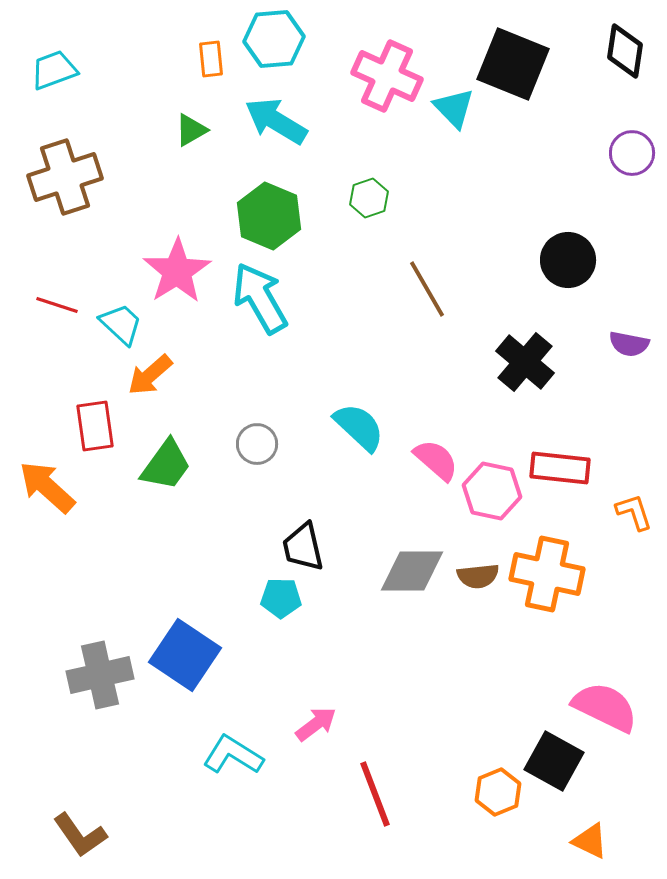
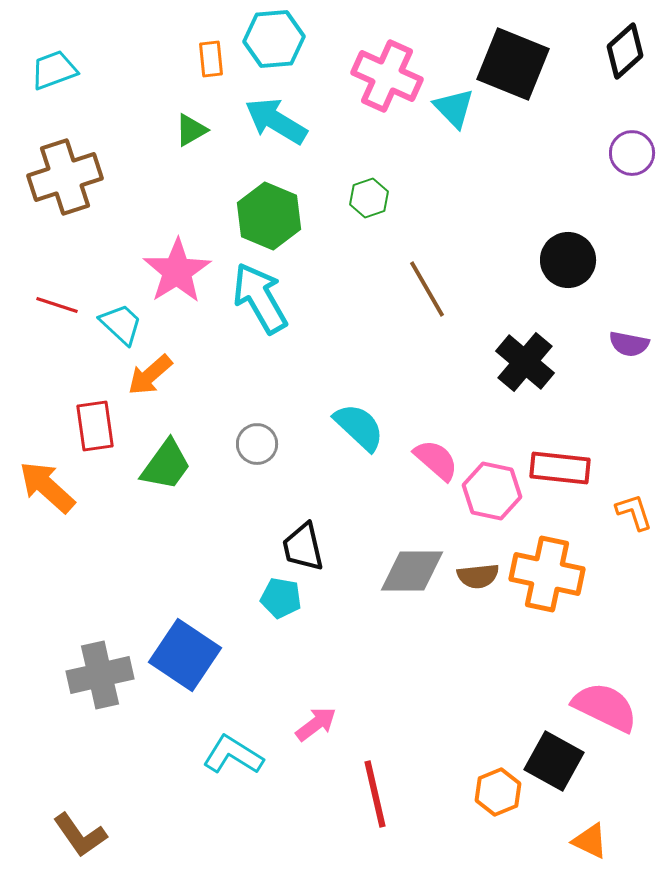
black diamond at (625, 51): rotated 40 degrees clockwise
cyan pentagon at (281, 598): rotated 9 degrees clockwise
red line at (375, 794): rotated 8 degrees clockwise
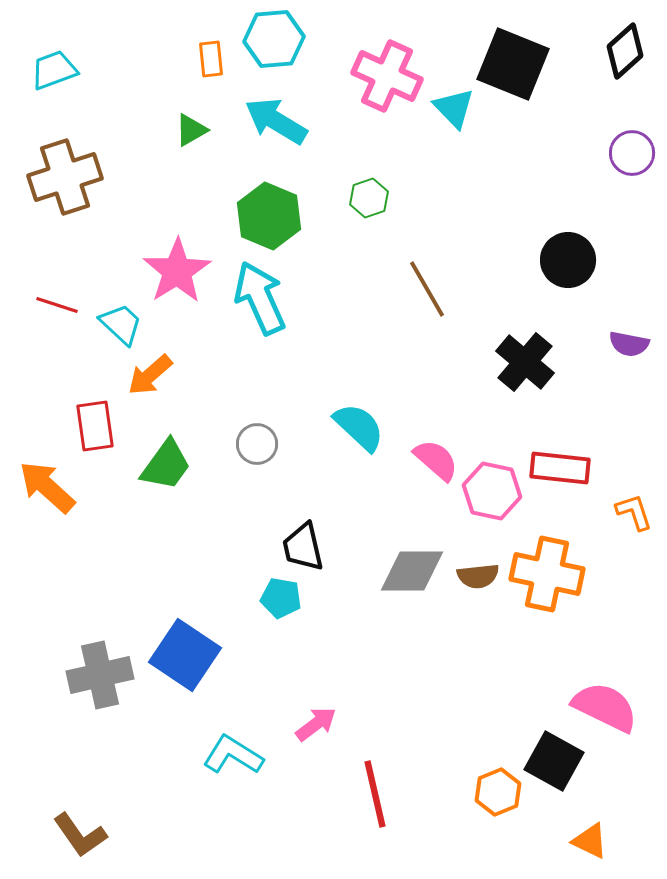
cyan arrow at (260, 298): rotated 6 degrees clockwise
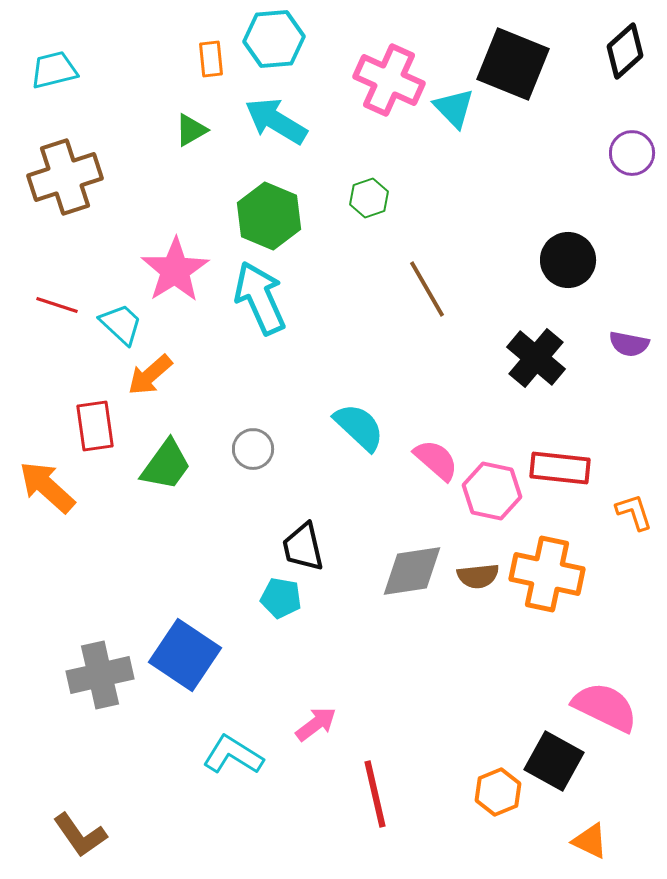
cyan trapezoid at (54, 70): rotated 6 degrees clockwise
pink cross at (387, 76): moved 2 px right, 4 px down
pink star at (177, 271): moved 2 px left, 1 px up
black cross at (525, 362): moved 11 px right, 4 px up
gray circle at (257, 444): moved 4 px left, 5 px down
gray diamond at (412, 571): rotated 8 degrees counterclockwise
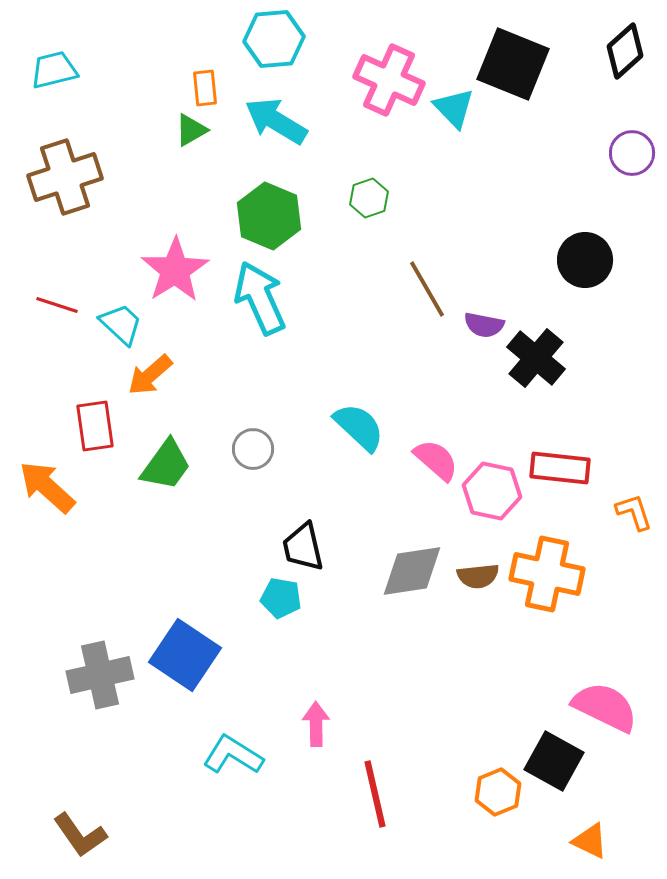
orange rectangle at (211, 59): moved 6 px left, 29 px down
black circle at (568, 260): moved 17 px right
purple semicircle at (629, 344): moved 145 px left, 19 px up
pink arrow at (316, 724): rotated 54 degrees counterclockwise
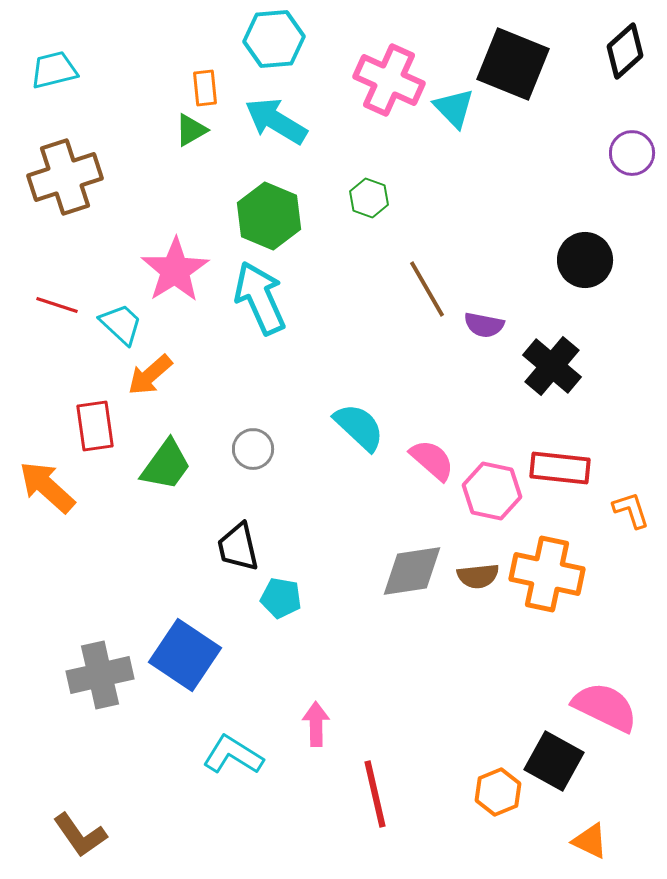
green hexagon at (369, 198): rotated 21 degrees counterclockwise
black cross at (536, 358): moved 16 px right, 8 px down
pink semicircle at (436, 460): moved 4 px left
orange L-shape at (634, 512): moved 3 px left, 2 px up
black trapezoid at (303, 547): moved 65 px left
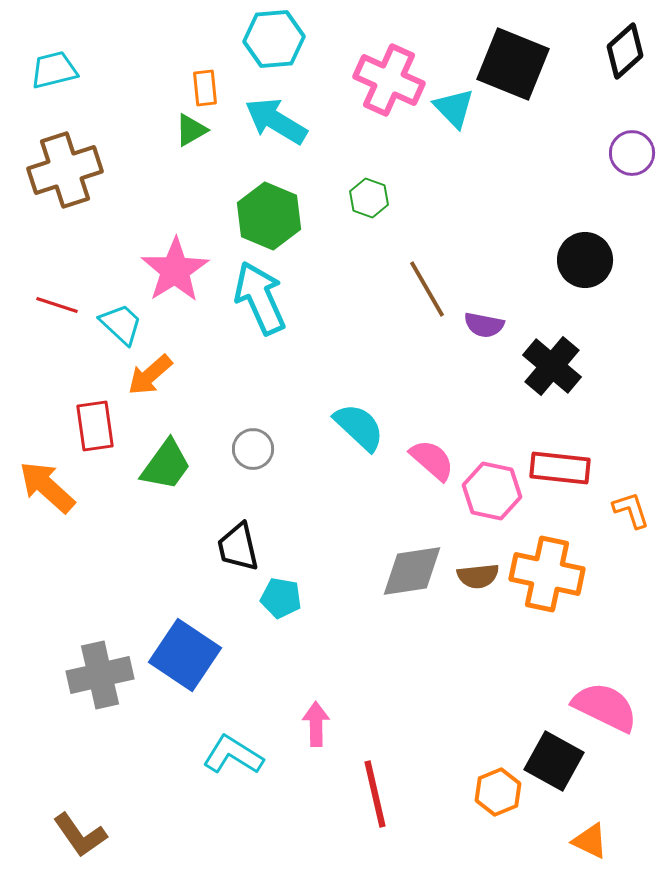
brown cross at (65, 177): moved 7 px up
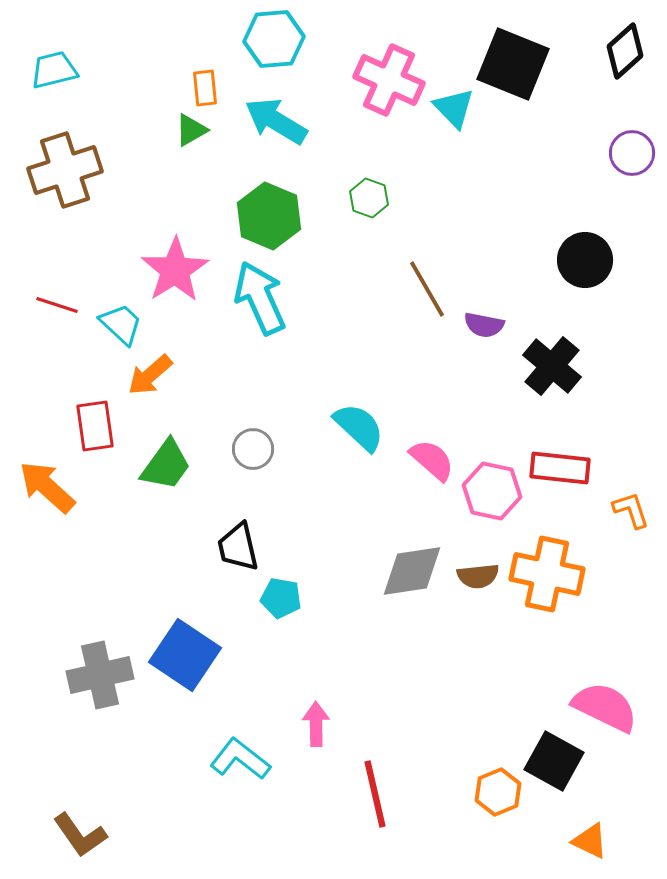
cyan L-shape at (233, 755): moved 7 px right, 4 px down; rotated 6 degrees clockwise
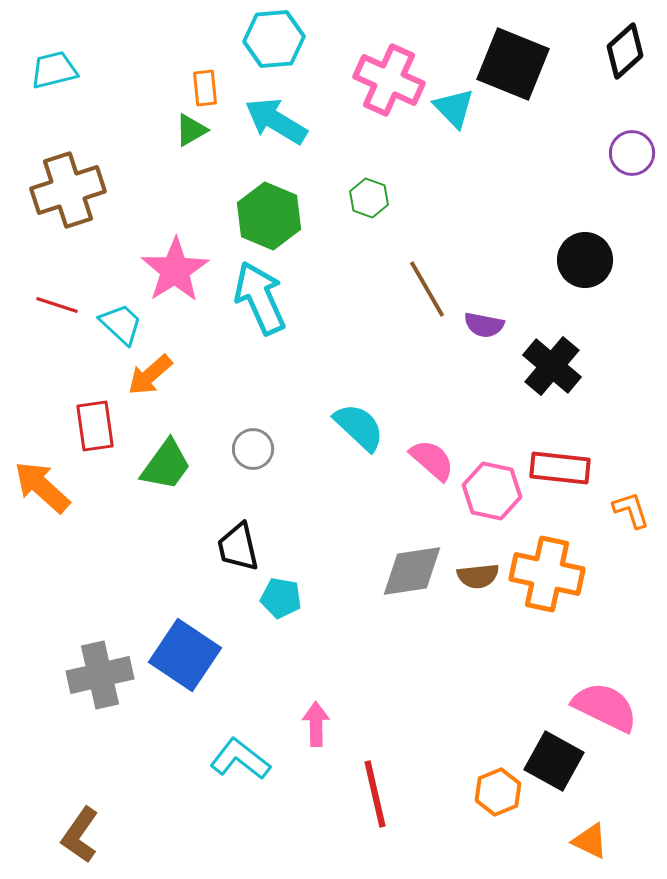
brown cross at (65, 170): moved 3 px right, 20 px down
orange arrow at (47, 487): moved 5 px left
brown L-shape at (80, 835): rotated 70 degrees clockwise
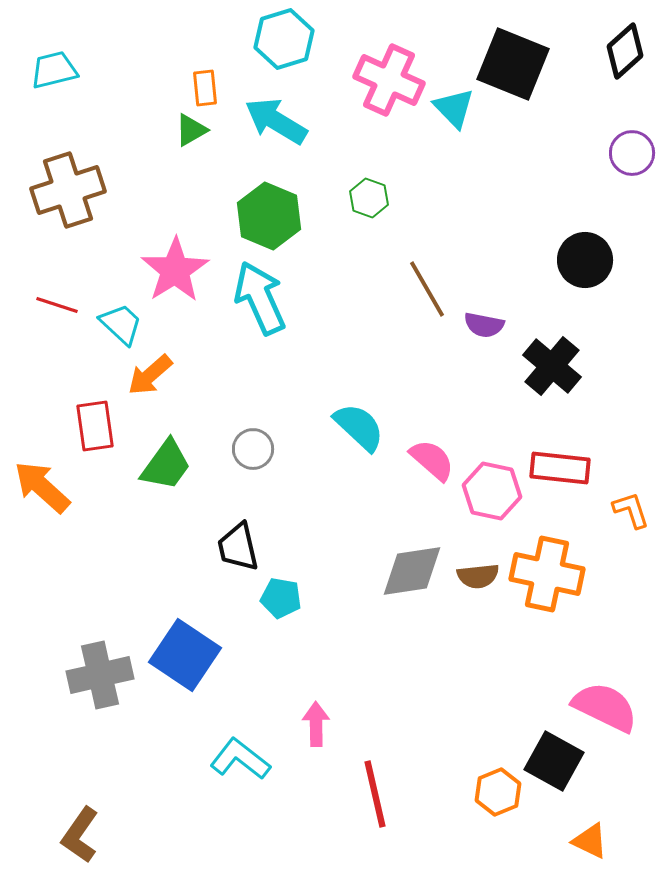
cyan hexagon at (274, 39): moved 10 px right; rotated 12 degrees counterclockwise
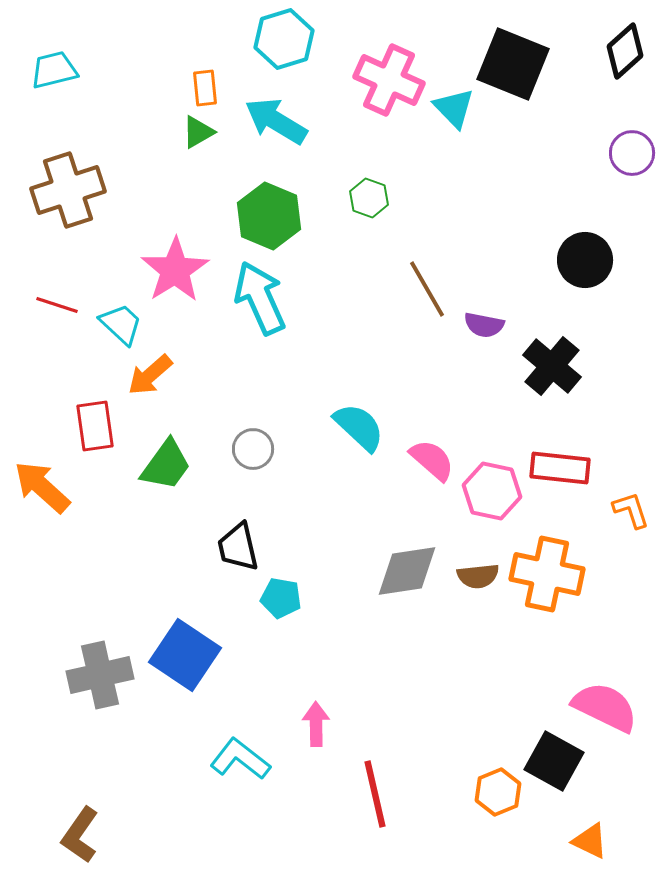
green triangle at (191, 130): moved 7 px right, 2 px down
gray diamond at (412, 571): moved 5 px left
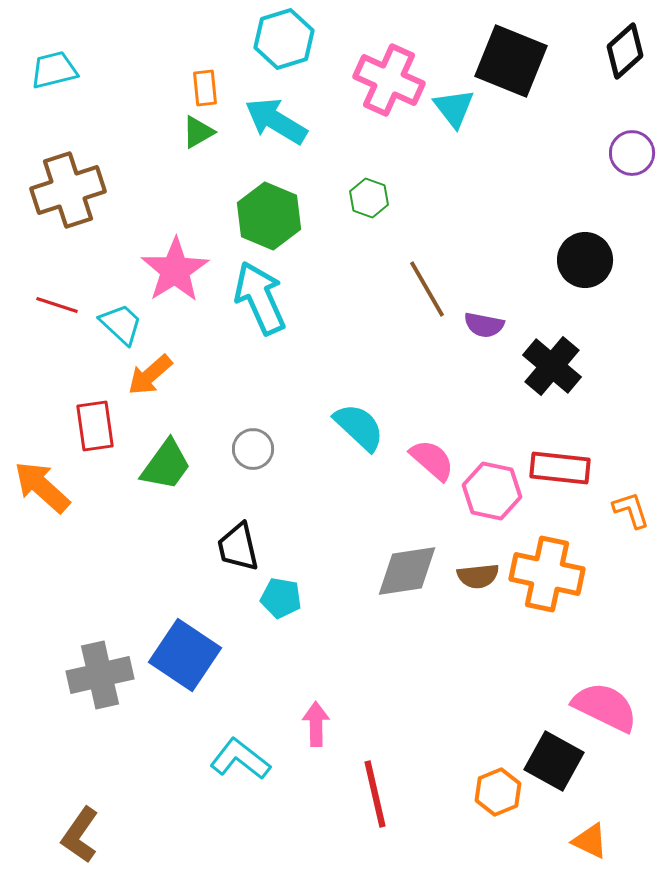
black square at (513, 64): moved 2 px left, 3 px up
cyan triangle at (454, 108): rotated 6 degrees clockwise
